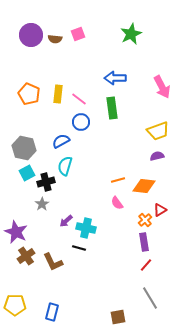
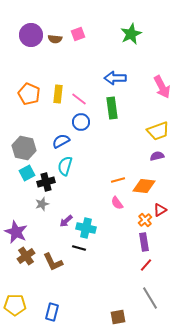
gray star: rotated 16 degrees clockwise
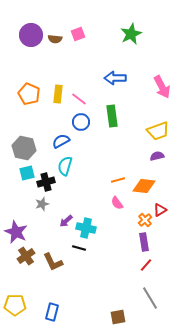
green rectangle: moved 8 px down
cyan square: rotated 14 degrees clockwise
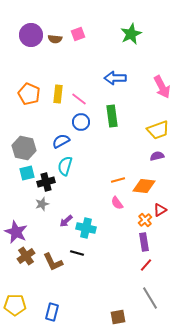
yellow trapezoid: moved 1 px up
black line: moved 2 px left, 5 px down
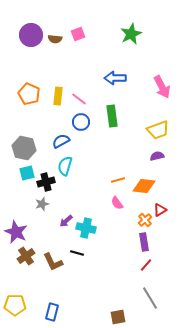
yellow rectangle: moved 2 px down
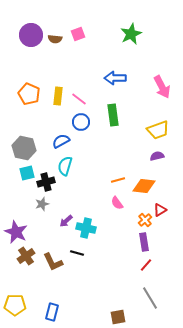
green rectangle: moved 1 px right, 1 px up
